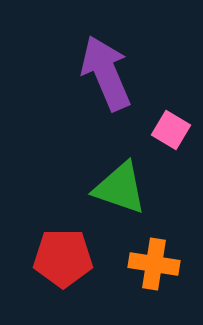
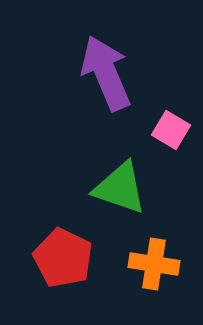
red pentagon: rotated 26 degrees clockwise
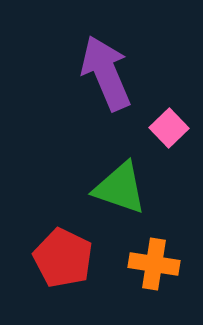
pink square: moved 2 px left, 2 px up; rotated 15 degrees clockwise
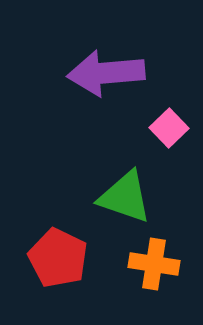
purple arrow: rotated 72 degrees counterclockwise
green triangle: moved 5 px right, 9 px down
red pentagon: moved 5 px left
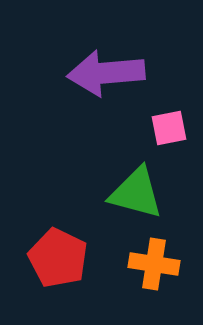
pink square: rotated 33 degrees clockwise
green triangle: moved 11 px right, 4 px up; rotated 4 degrees counterclockwise
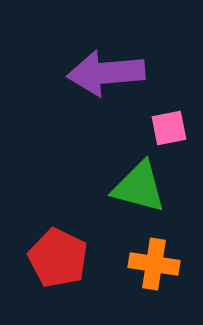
green triangle: moved 3 px right, 6 px up
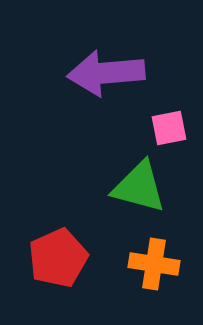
red pentagon: rotated 22 degrees clockwise
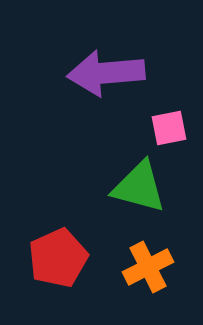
orange cross: moved 6 px left, 3 px down; rotated 36 degrees counterclockwise
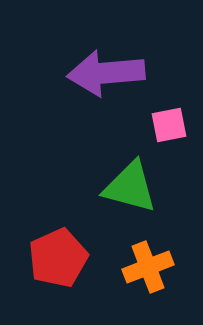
pink square: moved 3 px up
green triangle: moved 9 px left
orange cross: rotated 6 degrees clockwise
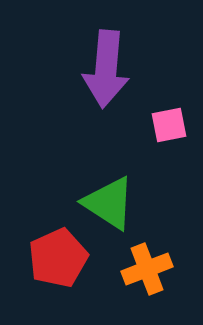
purple arrow: moved 4 px up; rotated 80 degrees counterclockwise
green triangle: moved 21 px left, 16 px down; rotated 18 degrees clockwise
orange cross: moved 1 px left, 2 px down
